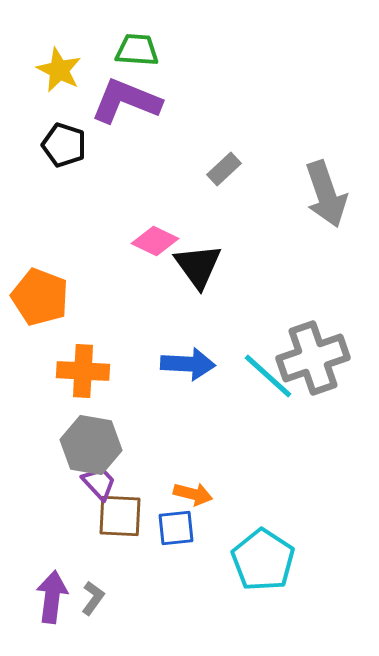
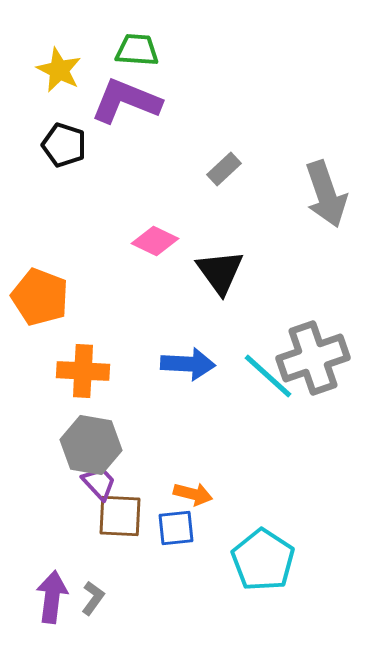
black triangle: moved 22 px right, 6 px down
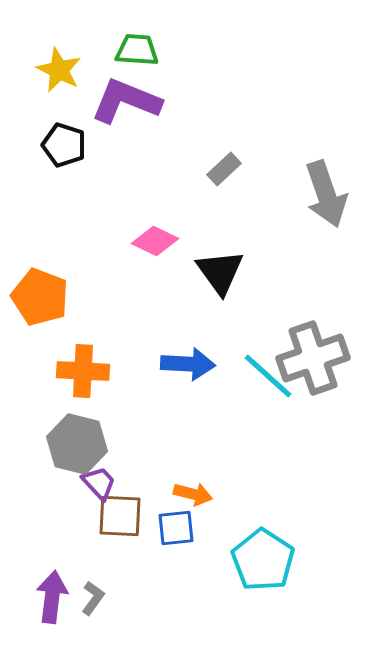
gray hexagon: moved 14 px left, 1 px up; rotated 4 degrees clockwise
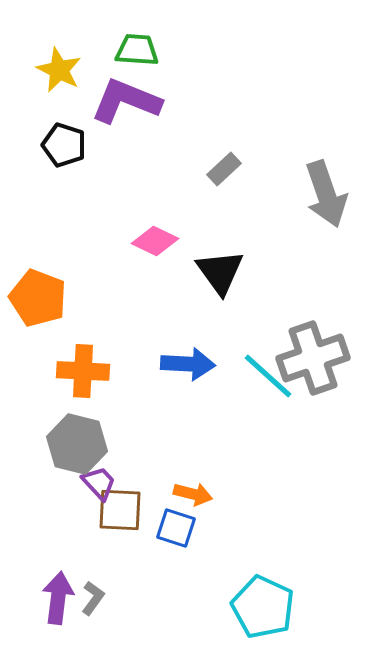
orange pentagon: moved 2 px left, 1 px down
brown square: moved 6 px up
blue square: rotated 24 degrees clockwise
cyan pentagon: moved 47 px down; rotated 8 degrees counterclockwise
purple arrow: moved 6 px right, 1 px down
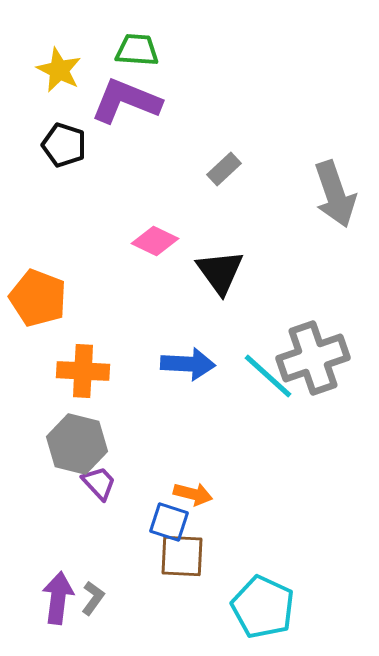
gray arrow: moved 9 px right
brown square: moved 62 px right, 46 px down
blue square: moved 7 px left, 6 px up
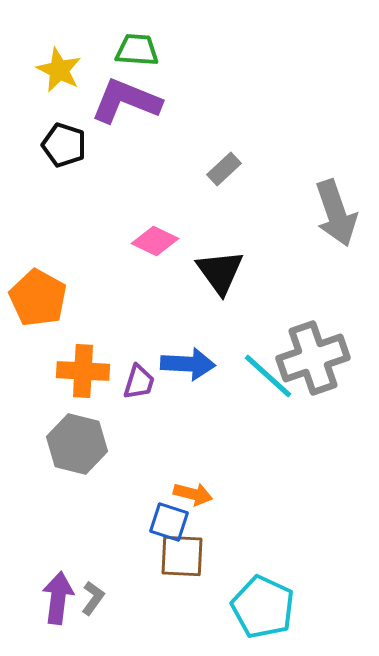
gray arrow: moved 1 px right, 19 px down
orange pentagon: rotated 8 degrees clockwise
purple trapezoid: moved 40 px right, 101 px up; rotated 60 degrees clockwise
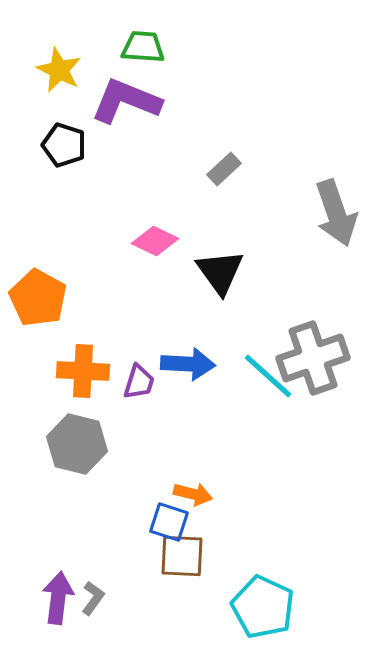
green trapezoid: moved 6 px right, 3 px up
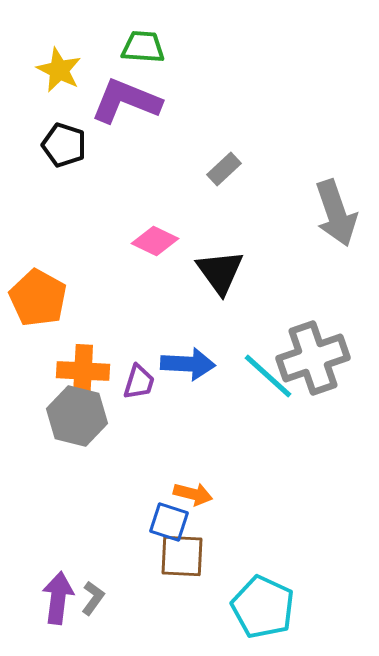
gray hexagon: moved 28 px up
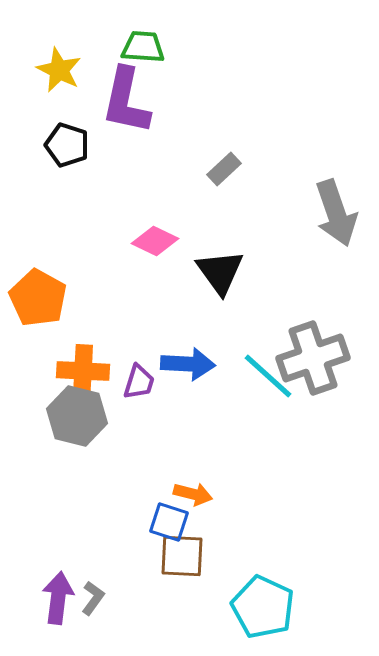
purple L-shape: rotated 100 degrees counterclockwise
black pentagon: moved 3 px right
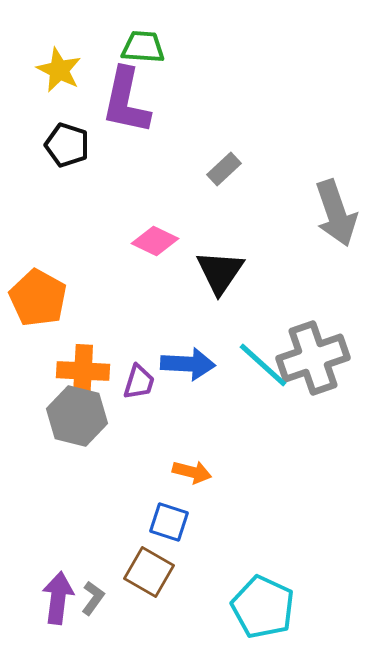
black triangle: rotated 10 degrees clockwise
cyan line: moved 5 px left, 11 px up
orange arrow: moved 1 px left, 22 px up
brown square: moved 33 px left, 16 px down; rotated 27 degrees clockwise
